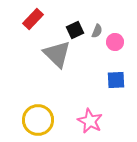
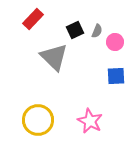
gray triangle: moved 3 px left, 3 px down
blue square: moved 4 px up
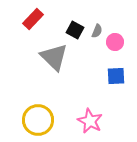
black square: rotated 36 degrees counterclockwise
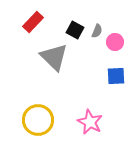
red rectangle: moved 3 px down
pink star: moved 1 px down
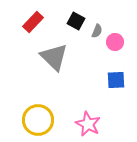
black square: moved 1 px right, 9 px up
blue square: moved 4 px down
pink star: moved 2 px left, 2 px down
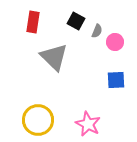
red rectangle: rotated 35 degrees counterclockwise
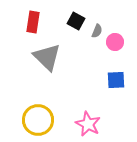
gray triangle: moved 7 px left
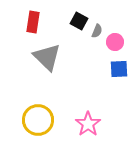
black square: moved 3 px right
blue square: moved 3 px right, 11 px up
pink star: rotated 10 degrees clockwise
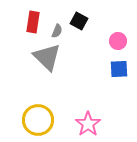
gray semicircle: moved 40 px left
pink circle: moved 3 px right, 1 px up
